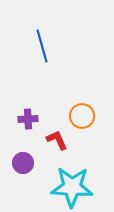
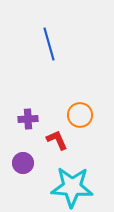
blue line: moved 7 px right, 2 px up
orange circle: moved 2 px left, 1 px up
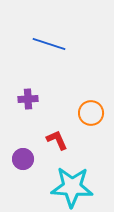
blue line: rotated 56 degrees counterclockwise
orange circle: moved 11 px right, 2 px up
purple cross: moved 20 px up
purple circle: moved 4 px up
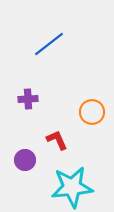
blue line: rotated 56 degrees counterclockwise
orange circle: moved 1 px right, 1 px up
purple circle: moved 2 px right, 1 px down
cyan star: rotated 9 degrees counterclockwise
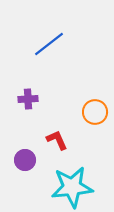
orange circle: moved 3 px right
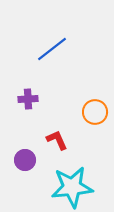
blue line: moved 3 px right, 5 px down
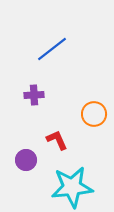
purple cross: moved 6 px right, 4 px up
orange circle: moved 1 px left, 2 px down
purple circle: moved 1 px right
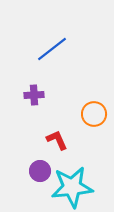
purple circle: moved 14 px right, 11 px down
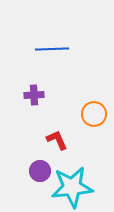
blue line: rotated 36 degrees clockwise
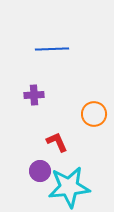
red L-shape: moved 2 px down
cyan star: moved 3 px left
